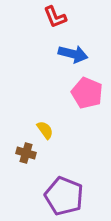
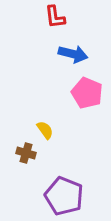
red L-shape: rotated 15 degrees clockwise
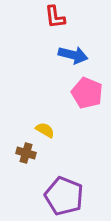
blue arrow: moved 1 px down
yellow semicircle: rotated 24 degrees counterclockwise
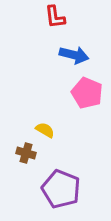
blue arrow: moved 1 px right
purple pentagon: moved 3 px left, 7 px up
